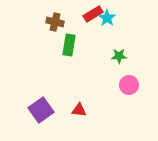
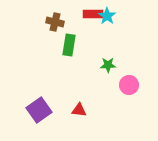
red rectangle: rotated 30 degrees clockwise
cyan star: moved 2 px up
green star: moved 11 px left, 9 px down
purple square: moved 2 px left
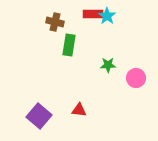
pink circle: moved 7 px right, 7 px up
purple square: moved 6 px down; rotated 15 degrees counterclockwise
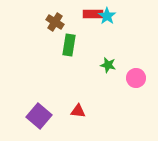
brown cross: rotated 18 degrees clockwise
green star: rotated 14 degrees clockwise
red triangle: moved 1 px left, 1 px down
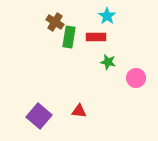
red rectangle: moved 3 px right, 23 px down
green rectangle: moved 8 px up
green star: moved 3 px up
red triangle: moved 1 px right
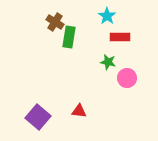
red rectangle: moved 24 px right
pink circle: moved 9 px left
purple square: moved 1 px left, 1 px down
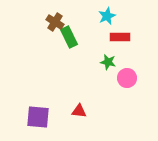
cyan star: rotated 12 degrees clockwise
green rectangle: rotated 35 degrees counterclockwise
purple square: rotated 35 degrees counterclockwise
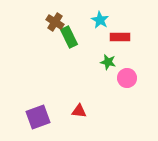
cyan star: moved 7 px left, 4 px down; rotated 18 degrees counterclockwise
purple square: rotated 25 degrees counterclockwise
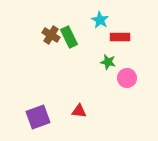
brown cross: moved 4 px left, 13 px down
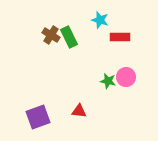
cyan star: rotated 12 degrees counterclockwise
green star: moved 19 px down
pink circle: moved 1 px left, 1 px up
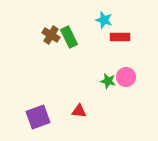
cyan star: moved 4 px right
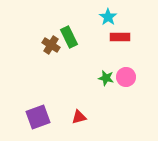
cyan star: moved 4 px right, 3 px up; rotated 18 degrees clockwise
brown cross: moved 10 px down
green star: moved 2 px left, 3 px up
red triangle: moved 6 px down; rotated 21 degrees counterclockwise
